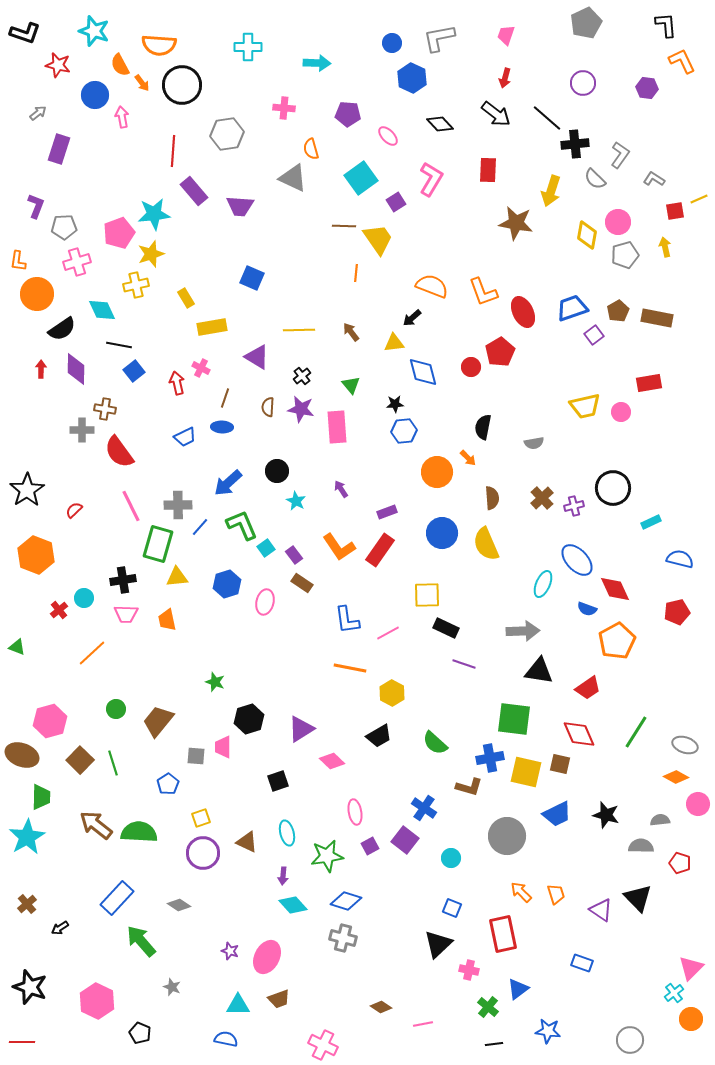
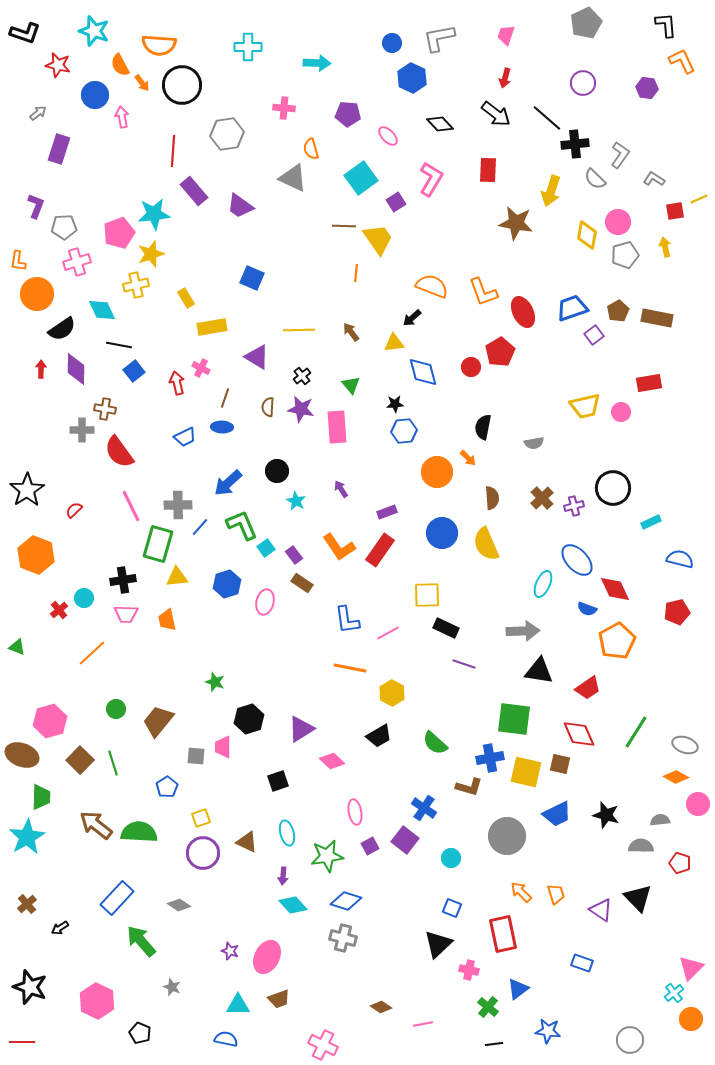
purple trapezoid at (240, 206): rotated 32 degrees clockwise
blue pentagon at (168, 784): moved 1 px left, 3 px down
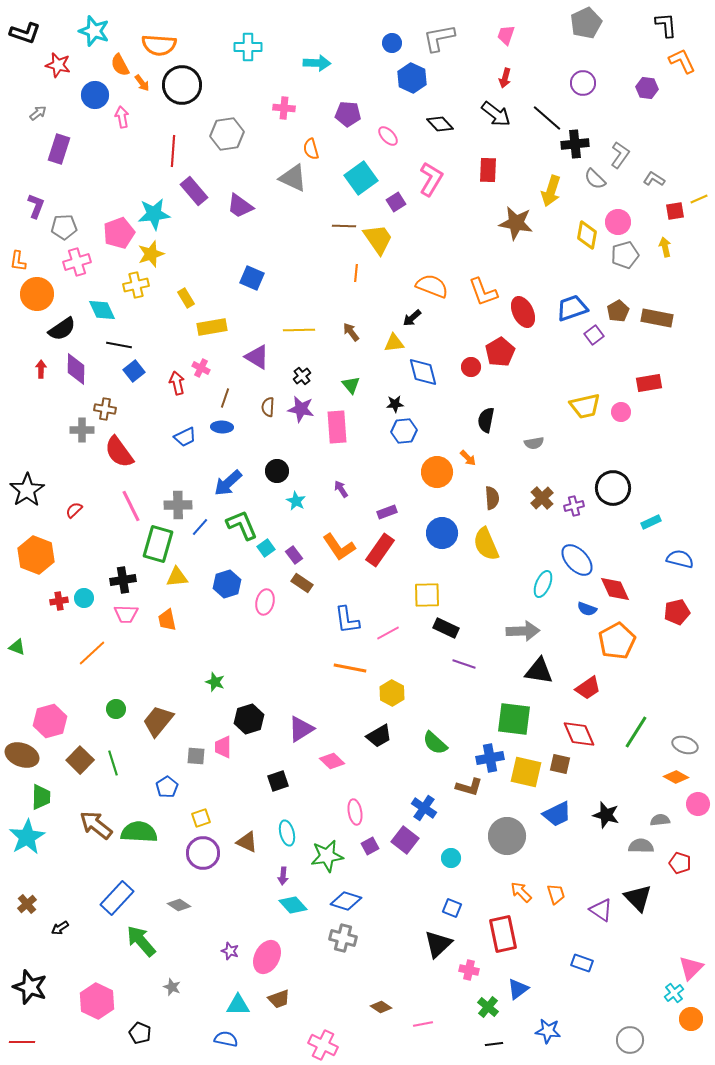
black semicircle at (483, 427): moved 3 px right, 7 px up
red cross at (59, 610): moved 9 px up; rotated 30 degrees clockwise
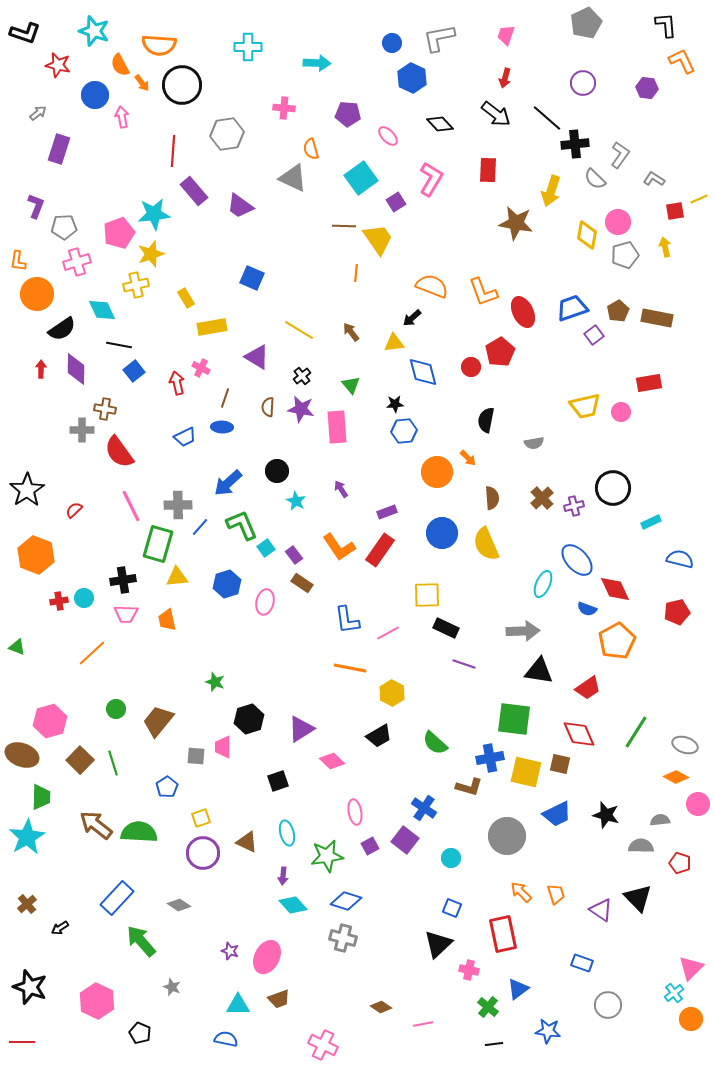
yellow line at (299, 330): rotated 32 degrees clockwise
gray circle at (630, 1040): moved 22 px left, 35 px up
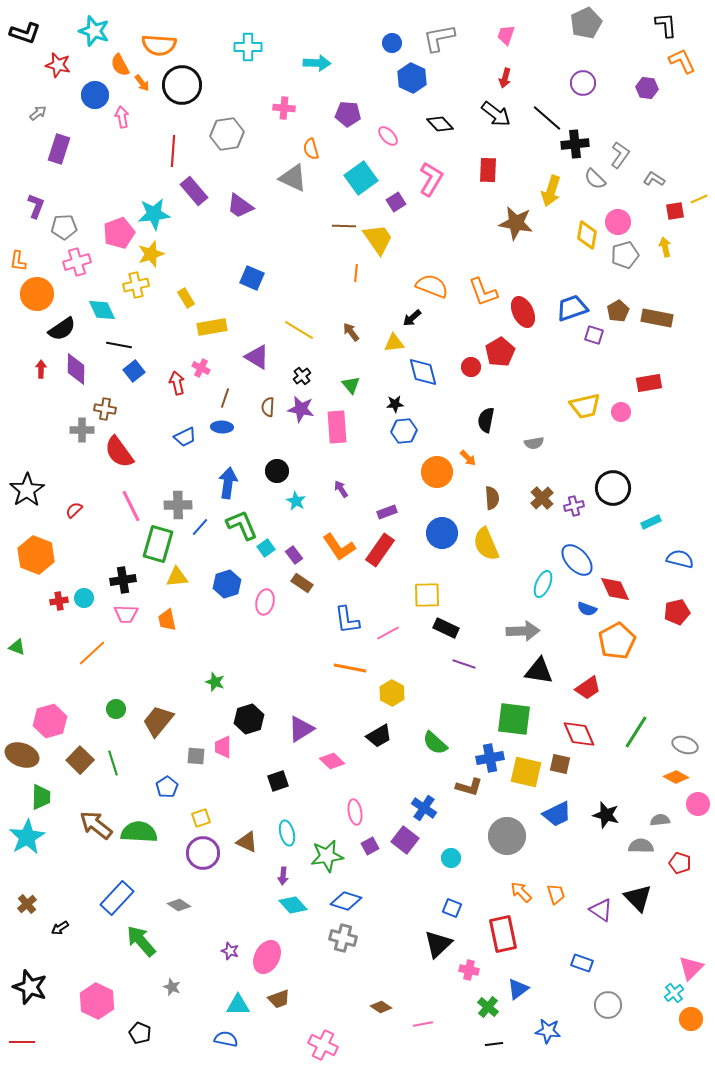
purple square at (594, 335): rotated 36 degrees counterclockwise
blue arrow at (228, 483): rotated 140 degrees clockwise
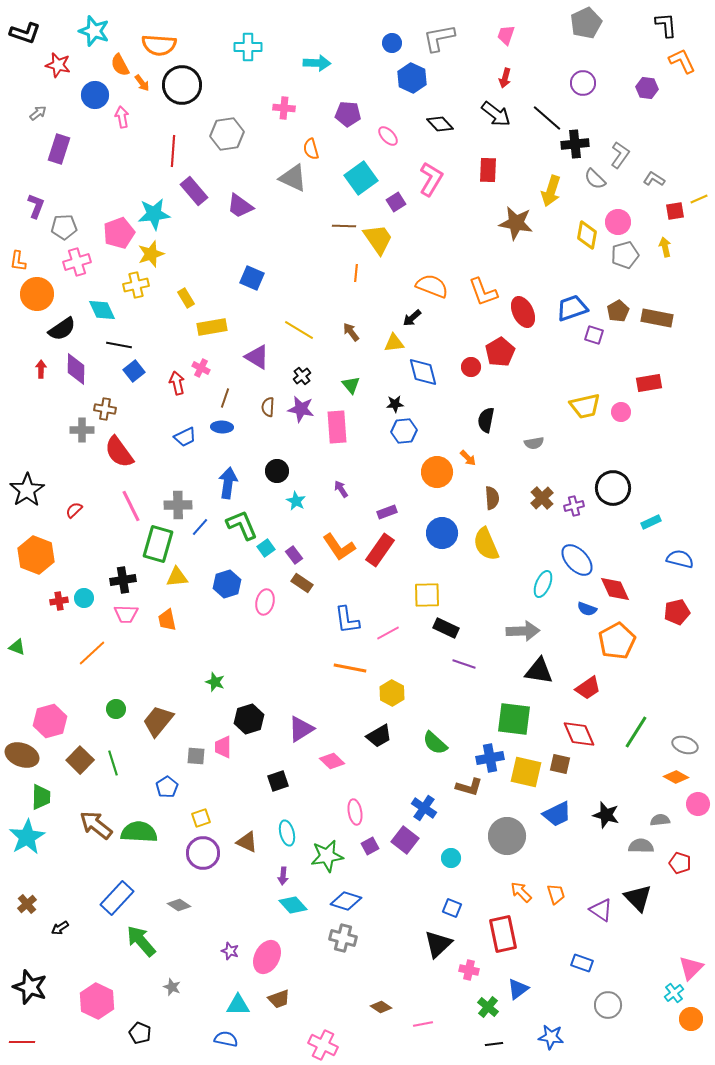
blue star at (548, 1031): moved 3 px right, 6 px down
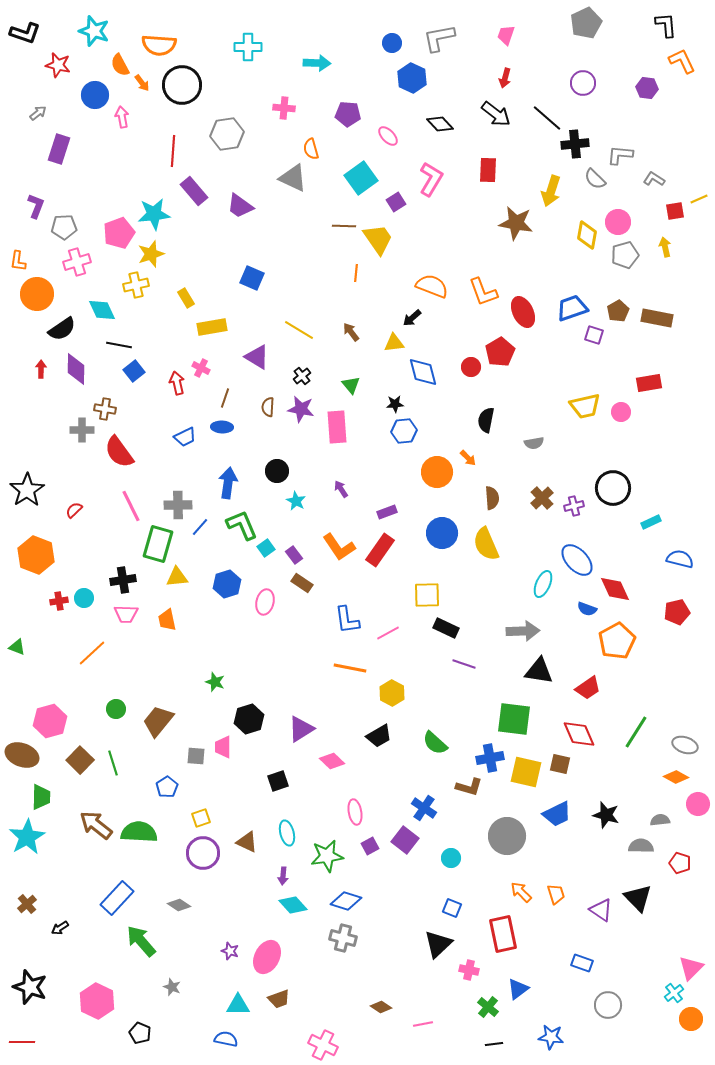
gray L-shape at (620, 155): rotated 120 degrees counterclockwise
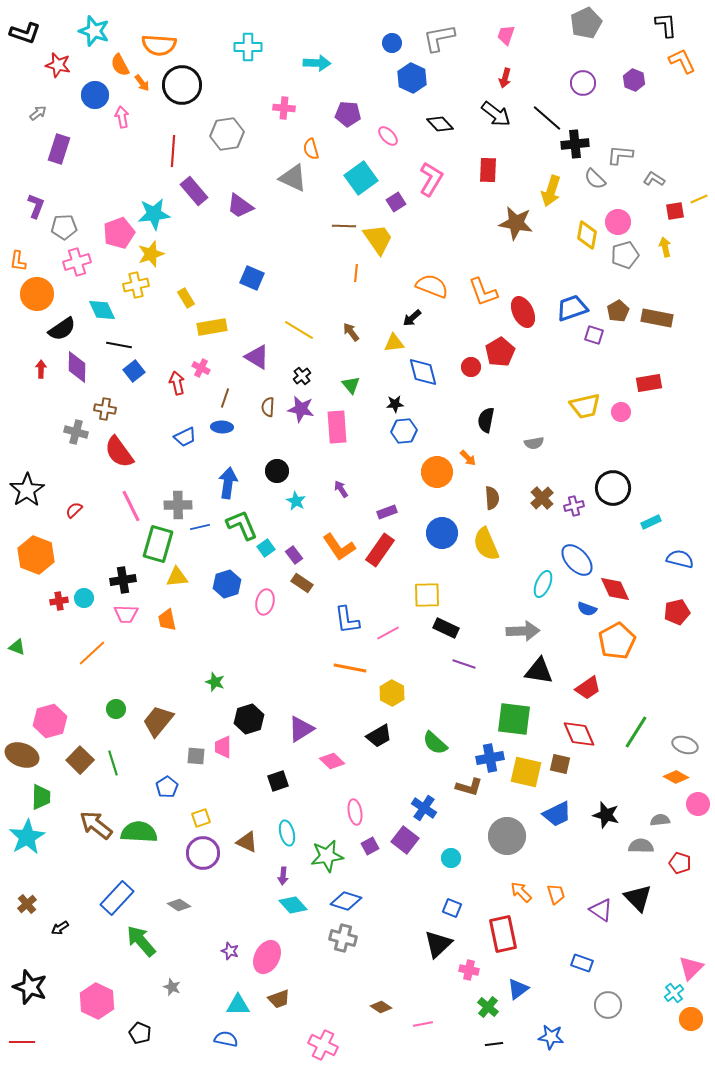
purple hexagon at (647, 88): moved 13 px left, 8 px up; rotated 15 degrees clockwise
purple diamond at (76, 369): moved 1 px right, 2 px up
gray cross at (82, 430): moved 6 px left, 2 px down; rotated 15 degrees clockwise
blue line at (200, 527): rotated 36 degrees clockwise
